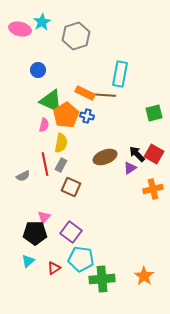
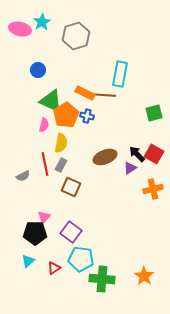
green cross: rotated 10 degrees clockwise
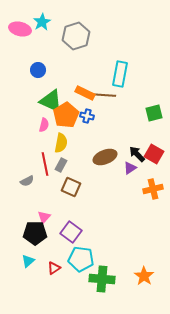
gray semicircle: moved 4 px right, 5 px down
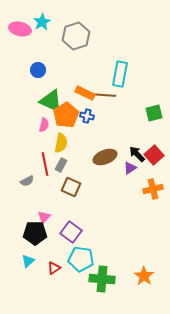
red square: moved 1 px down; rotated 18 degrees clockwise
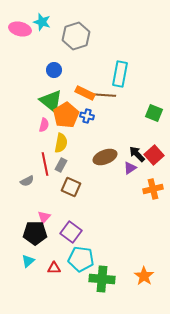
cyan star: rotated 24 degrees counterclockwise
blue circle: moved 16 px right
green triangle: rotated 15 degrees clockwise
green square: rotated 36 degrees clockwise
red triangle: rotated 32 degrees clockwise
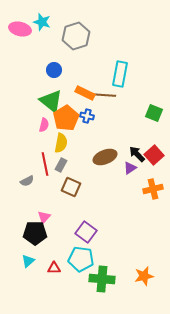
orange pentagon: moved 3 px down
purple square: moved 15 px right
orange star: rotated 24 degrees clockwise
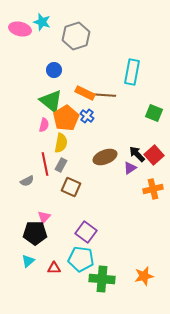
cyan rectangle: moved 12 px right, 2 px up
blue cross: rotated 24 degrees clockwise
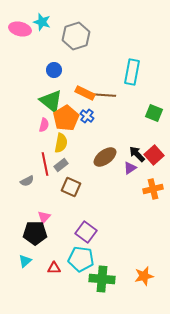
brown ellipse: rotated 15 degrees counterclockwise
gray rectangle: rotated 24 degrees clockwise
cyan triangle: moved 3 px left
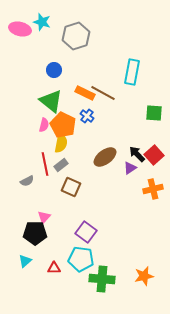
brown line: moved 2 px up; rotated 25 degrees clockwise
green square: rotated 18 degrees counterclockwise
orange pentagon: moved 3 px left, 7 px down; rotated 15 degrees counterclockwise
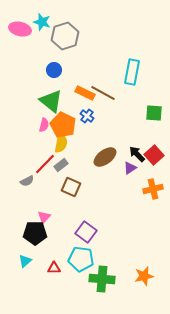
gray hexagon: moved 11 px left
red line: rotated 55 degrees clockwise
